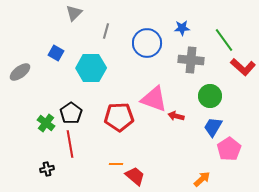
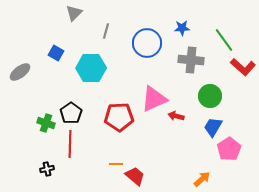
pink triangle: rotated 44 degrees counterclockwise
green cross: rotated 18 degrees counterclockwise
red line: rotated 12 degrees clockwise
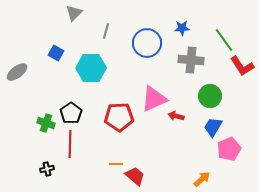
red L-shape: moved 1 px left, 1 px up; rotated 15 degrees clockwise
gray ellipse: moved 3 px left
pink pentagon: rotated 10 degrees clockwise
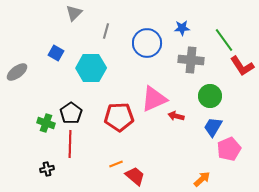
orange line: rotated 24 degrees counterclockwise
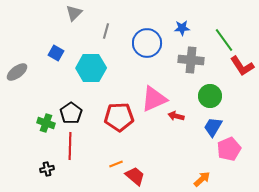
red line: moved 2 px down
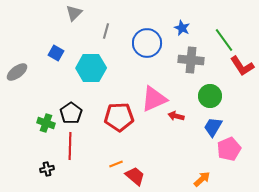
blue star: rotated 28 degrees clockwise
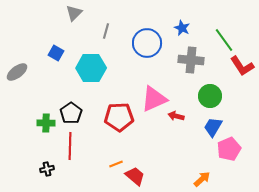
green cross: rotated 18 degrees counterclockwise
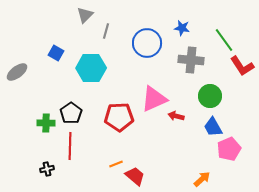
gray triangle: moved 11 px right, 2 px down
blue star: rotated 14 degrees counterclockwise
blue trapezoid: rotated 60 degrees counterclockwise
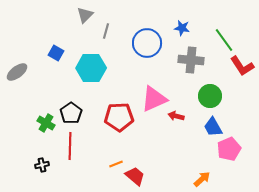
green cross: rotated 30 degrees clockwise
black cross: moved 5 px left, 4 px up
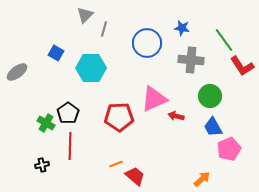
gray line: moved 2 px left, 2 px up
black pentagon: moved 3 px left
